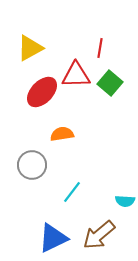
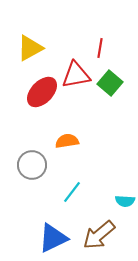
red triangle: rotated 8 degrees counterclockwise
orange semicircle: moved 5 px right, 7 px down
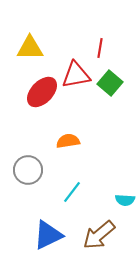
yellow triangle: rotated 28 degrees clockwise
orange semicircle: moved 1 px right
gray circle: moved 4 px left, 5 px down
cyan semicircle: moved 1 px up
blue triangle: moved 5 px left, 3 px up
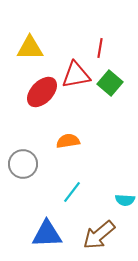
gray circle: moved 5 px left, 6 px up
blue triangle: moved 1 px left, 1 px up; rotated 24 degrees clockwise
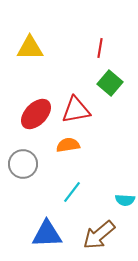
red triangle: moved 35 px down
red ellipse: moved 6 px left, 22 px down
orange semicircle: moved 4 px down
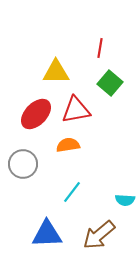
yellow triangle: moved 26 px right, 24 px down
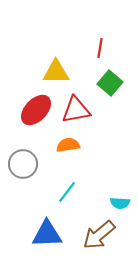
red ellipse: moved 4 px up
cyan line: moved 5 px left
cyan semicircle: moved 5 px left, 3 px down
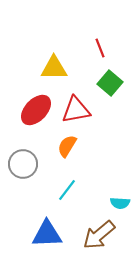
red line: rotated 30 degrees counterclockwise
yellow triangle: moved 2 px left, 4 px up
orange semicircle: moved 1 px left, 1 px down; rotated 50 degrees counterclockwise
cyan line: moved 2 px up
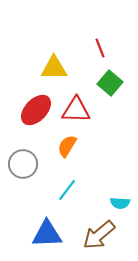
red triangle: rotated 12 degrees clockwise
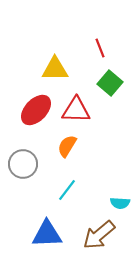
yellow triangle: moved 1 px right, 1 px down
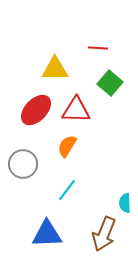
red line: moved 2 px left; rotated 66 degrees counterclockwise
cyan semicircle: moved 5 px right; rotated 84 degrees clockwise
brown arrow: moved 5 px right, 1 px up; rotated 28 degrees counterclockwise
